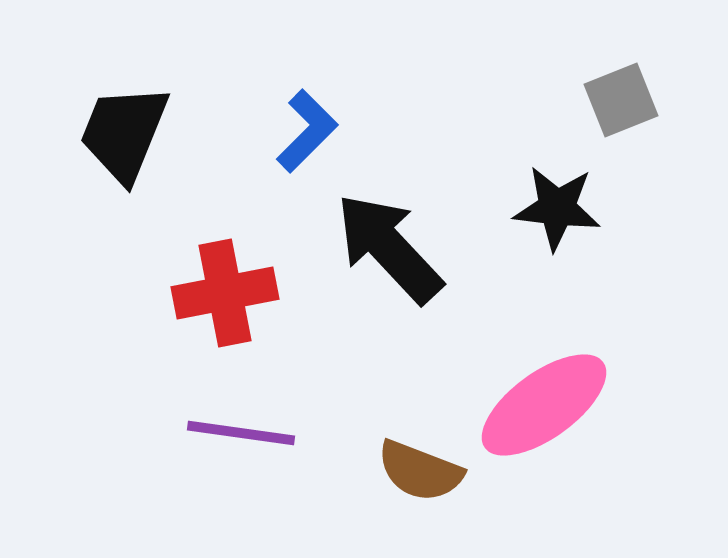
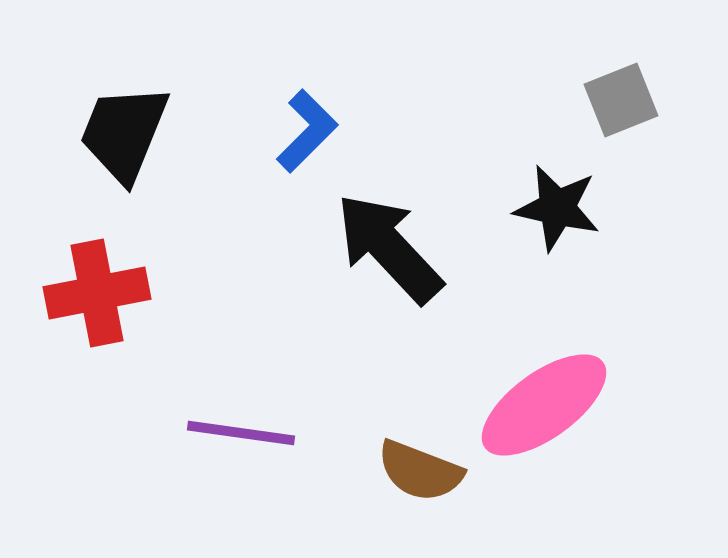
black star: rotated 6 degrees clockwise
red cross: moved 128 px left
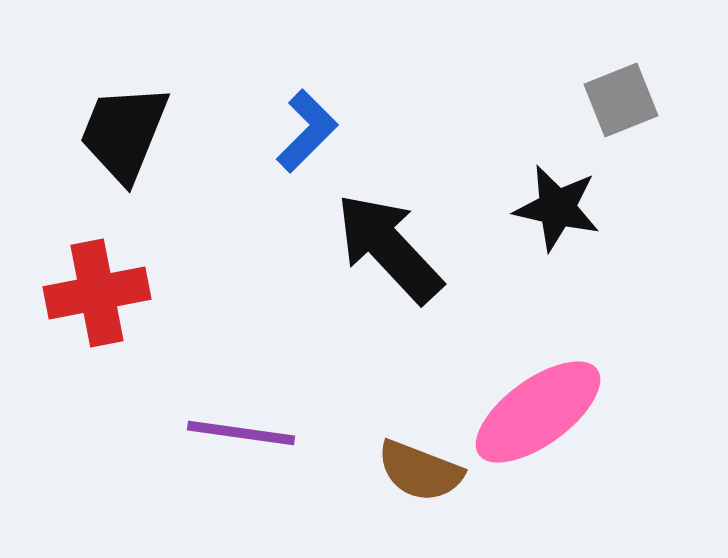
pink ellipse: moved 6 px left, 7 px down
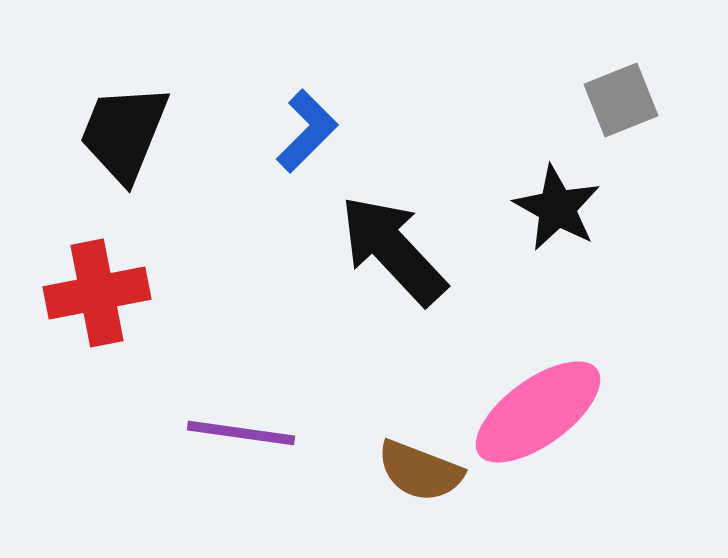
black star: rotated 16 degrees clockwise
black arrow: moved 4 px right, 2 px down
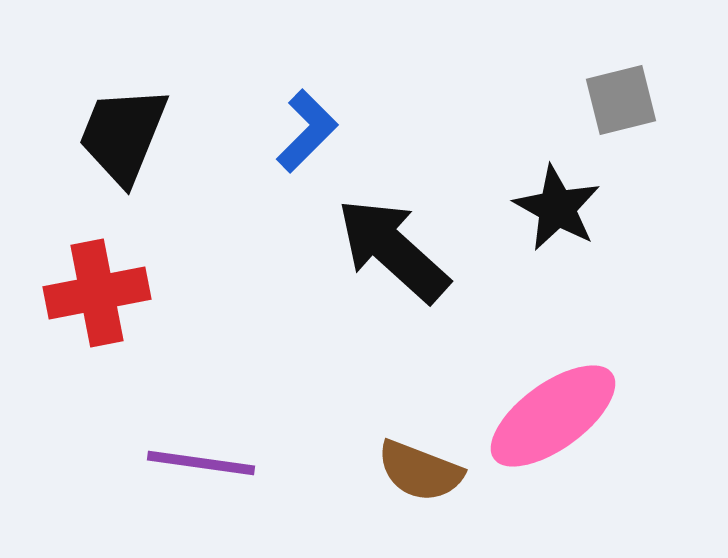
gray square: rotated 8 degrees clockwise
black trapezoid: moved 1 px left, 2 px down
black arrow: rotated 5 degrees counterclockwise
pink ellipse: moved 15 px right, 4 px down
purple line: moved 40 px left, 30 px down
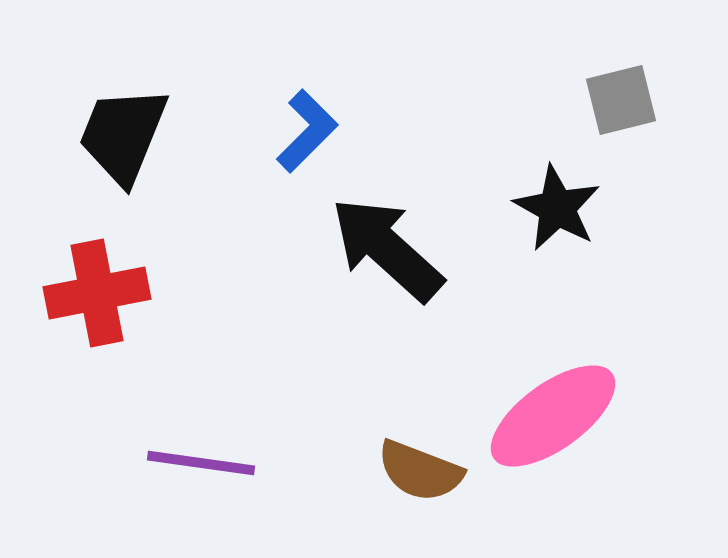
black arrow: moved 6 px left, 1 px up
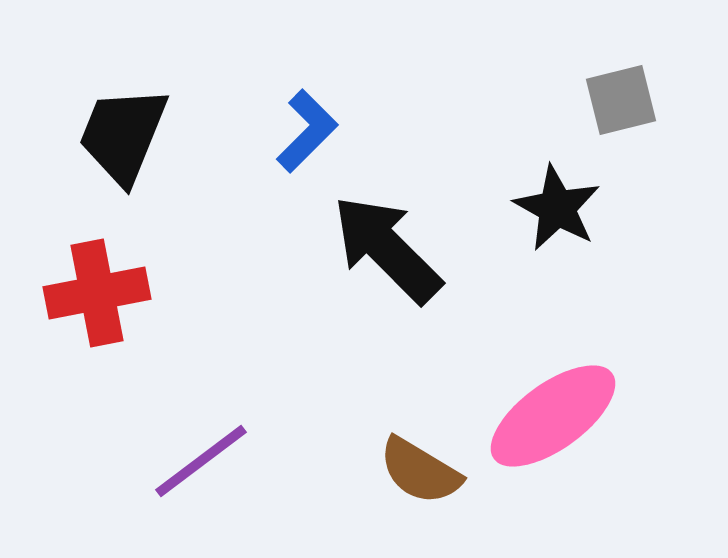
black arrow: rotated 3 degrees clockwise
purple line: moved 2 px up; rotated 45 degrees counterclockwise
brown semicircle: rotated 10 degrees clockwise
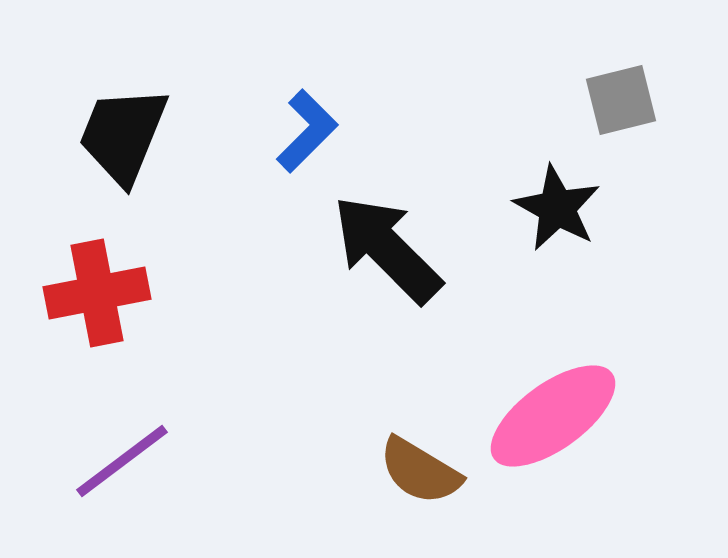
purple line: moved 79 px left
